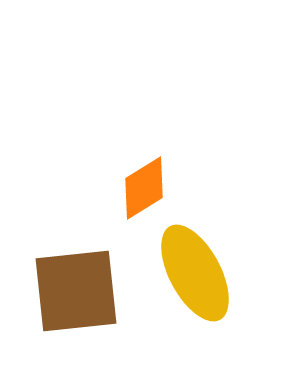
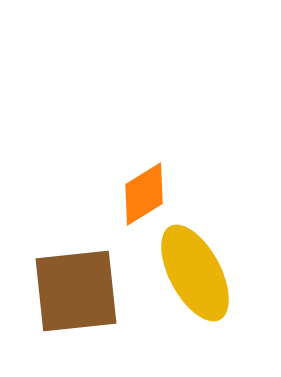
orange diamond: moved 6 px down
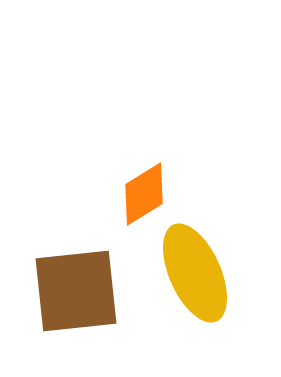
yellow ellipse: rotated 4 degrees clockwise
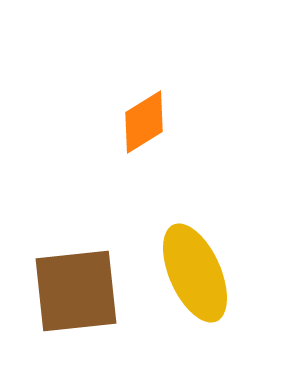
orange diamond: moved 72 px up
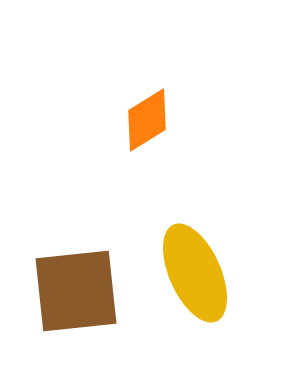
orange diamond: moved 3 px right, 2 px up
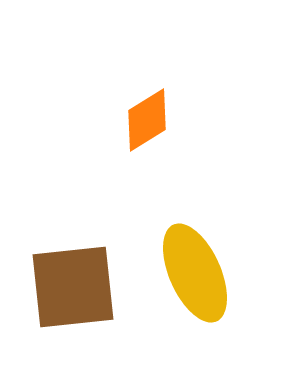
brown square: moved 3 px left, 4 px up
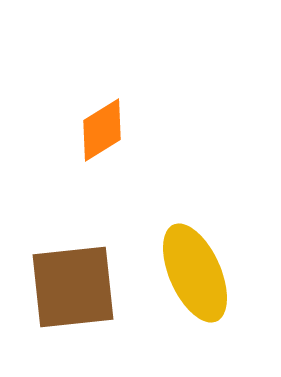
orange diamond: moved 45 px left, 10 px down
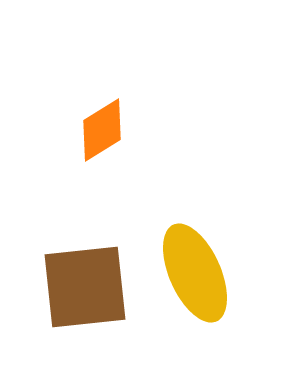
brown square: moved 12 px right
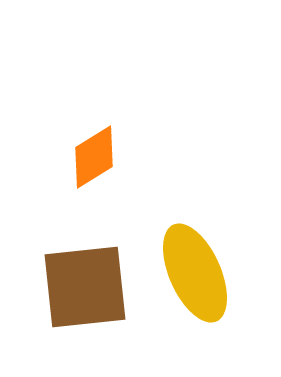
orange diamond: moved 8 px left, 27 px down
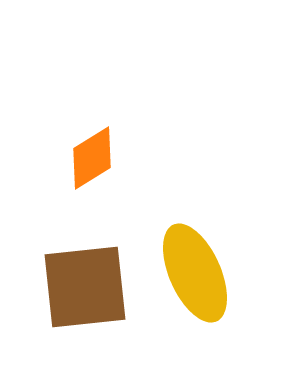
orange diamond: moved 2 px left, 1 px down
